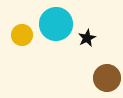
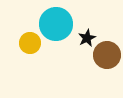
yellow circle: moved 8 px right, 8 px down
brown circle: moved 23 px up
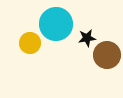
black star: rotated 18 degrees clockwise
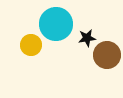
yellow circle: moved 1 px right, 2 px down
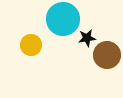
cyan circle: moved 7 px right, 5 px up
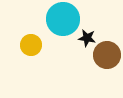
black star: rotated 18 degrees clockwise
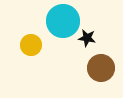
cyan circle: moved 2 px down
brown circle: moved 6 px left, 13 px down
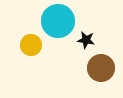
cyan circle: moved 5 px left
black star: moved 1 px left, 2 px down
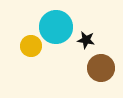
cyan circle: moved 2 px left, 6 px down
yellow circle: moved 1 px down
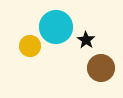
black star: rotated 24 degrees clockwise
yellow circle: moved 1 px left
